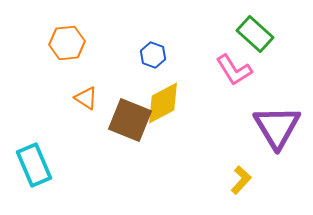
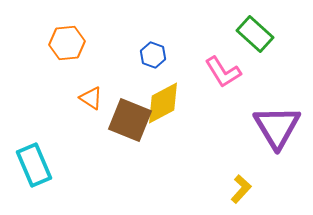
pink L-shape: moved 11 px left, 2 px down
orange triangle: moved 5 px right
yellow L-shape: moved 9 px down
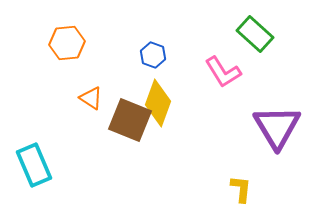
yellow diamond: moved 5 px left; rotated 42 degrees counterclockwise
yellow L-shape: rotated 36 degrees counterclockwise
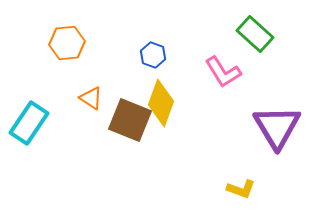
yellow diamond: moved 3 px right
cyan rectangle: moved 5 px left, 42 px up; rotated 57 degrees clockwise
yellow L-shape: rotated 104 degrees clockwise
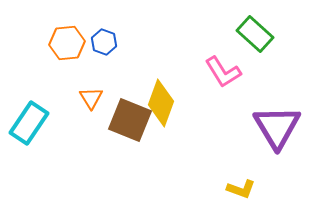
blue hexagon: moved 49 px left, 13 px up
orange triangle: rotated 25 degrees clockwise
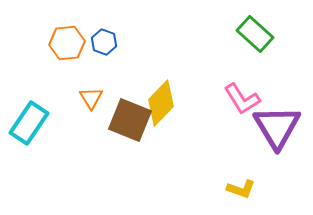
pink L-shape: moved 19 px right, 27 px down
yellow diamond: rotated 24 degrees clockwise
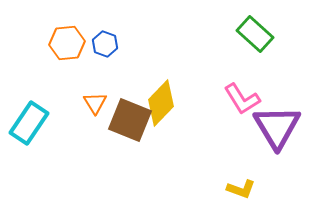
blue hexagon: moved 1 px right, 2 px down
orange triangle: moved 4 px right, 5 px down
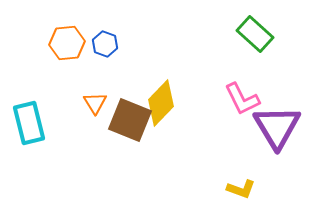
pink L-shape: rotated 6 degrees clockwise
cyan rectangle: rotated 48 degrees counterclockwise
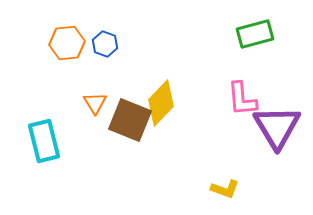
green rectangle: rotated 57 degrees counterclockwise
pink L-shape: rotated 21 degrees clockwise
cyan rectangle: moved 15 px right, 18 px down
yellow L-shape: moved 16 px left
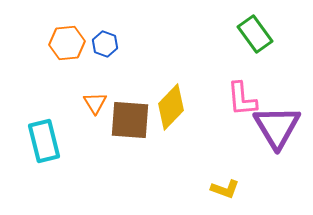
green rectangle: rotated 69 degrees clockwise
yellow diamond: moved 10 px right, 4 px down
brown square: rotated 18 degrees counterclockwise
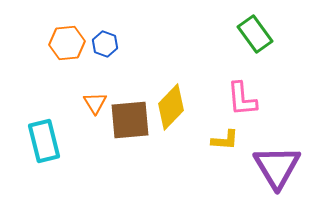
brown square: rotated 9 degrees counterclockwise
purple triangle: moved 40 px down
yellow L-shape: moved 49 px up; rotated 16 degrees counterclockwise
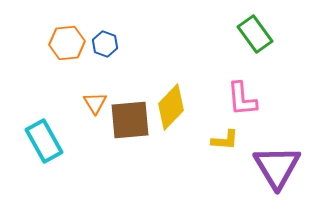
cyan rectangle: rotated 15 degrees counterclockwise
